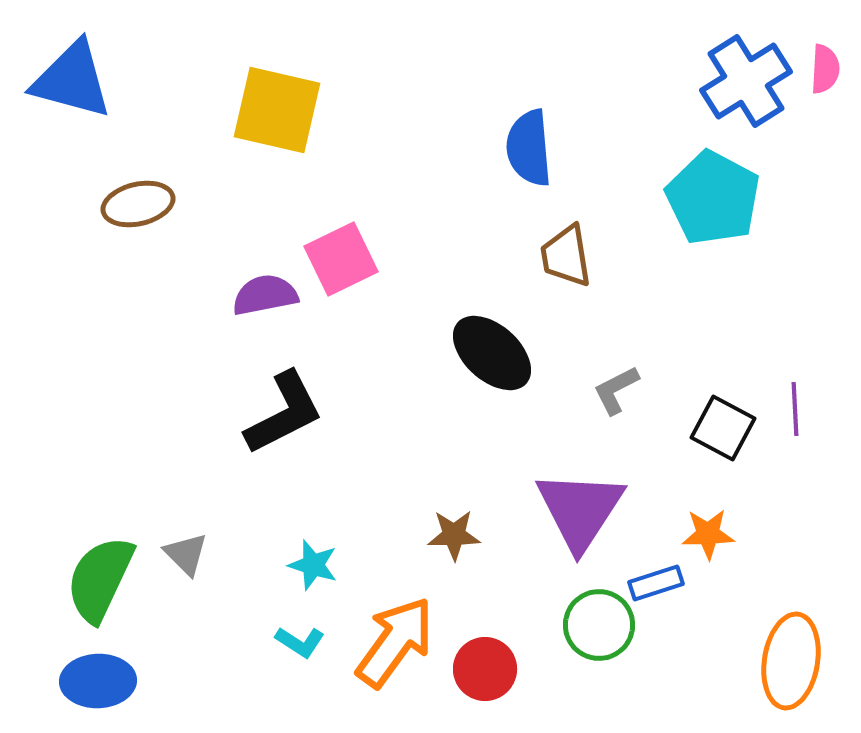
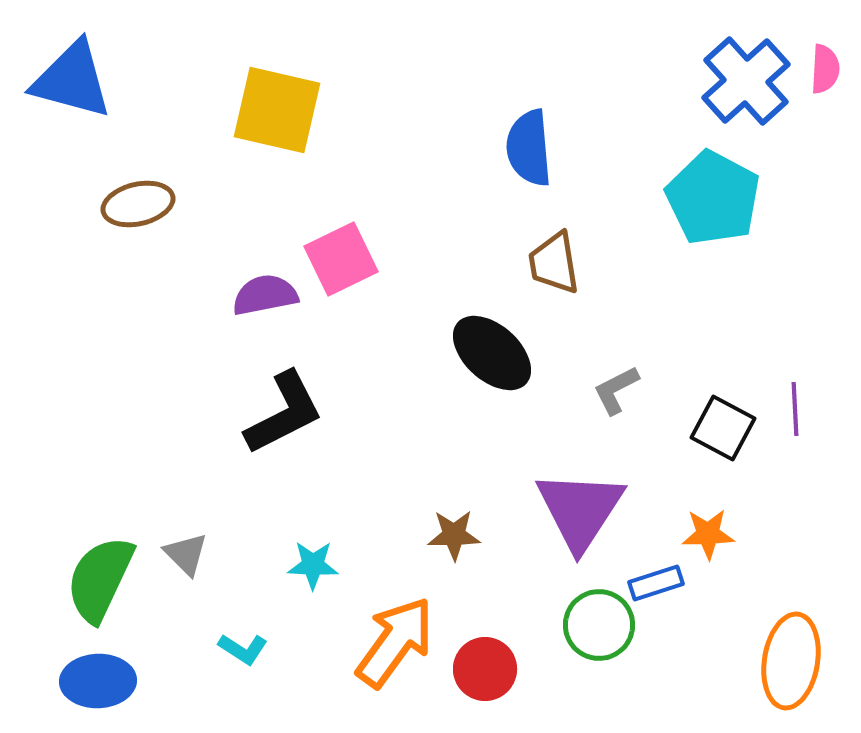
blue cross: rotated 10 degrees counterclockwise
brown trapezoid: moved 12 px left, 7 px down
cyan star: rotated 15 degrees counterclockwise
cyan L-shape: moved 57 px left, 7 px down
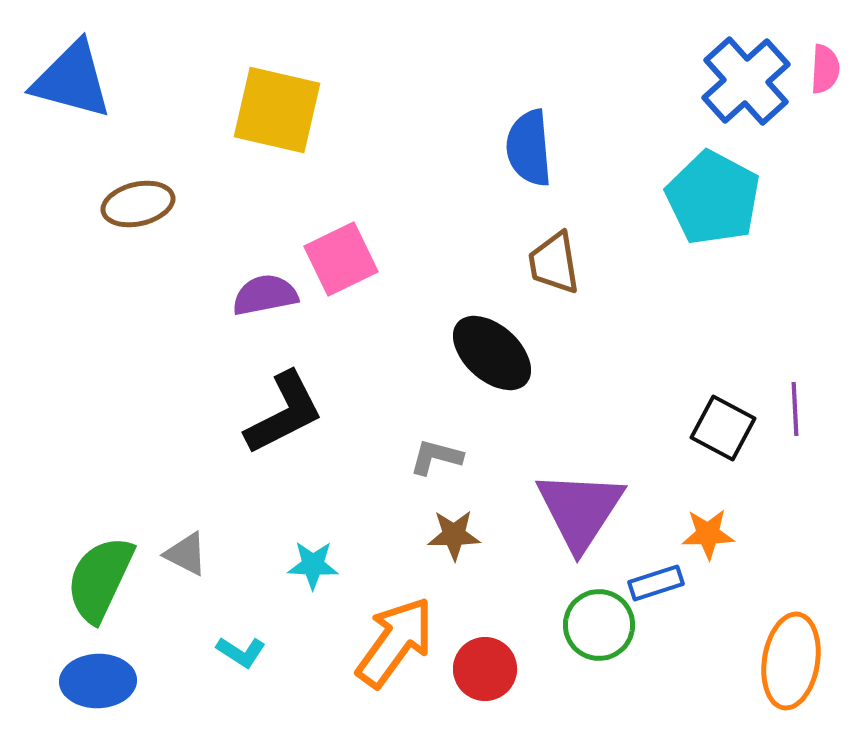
gray L-shape: moved 180 px left, 67 px down; rotated 42 degrees clockwise
gray triangle: rotated 18 degrees counterclockwise
cyan L-shape: moved 2 px left, 3 px down
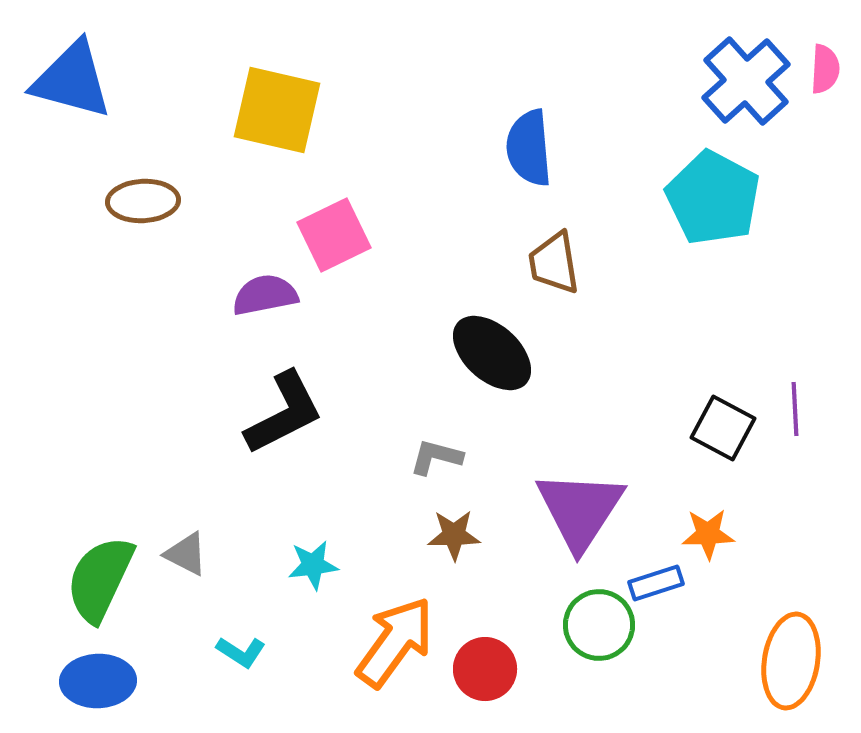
brown ellipse: moved 5 px right, 3 px up; rotated 10 degrees clockwise
pink square: moved 7 px left, 24 px up
cyan star: rotated 9 degrees counterclockwise
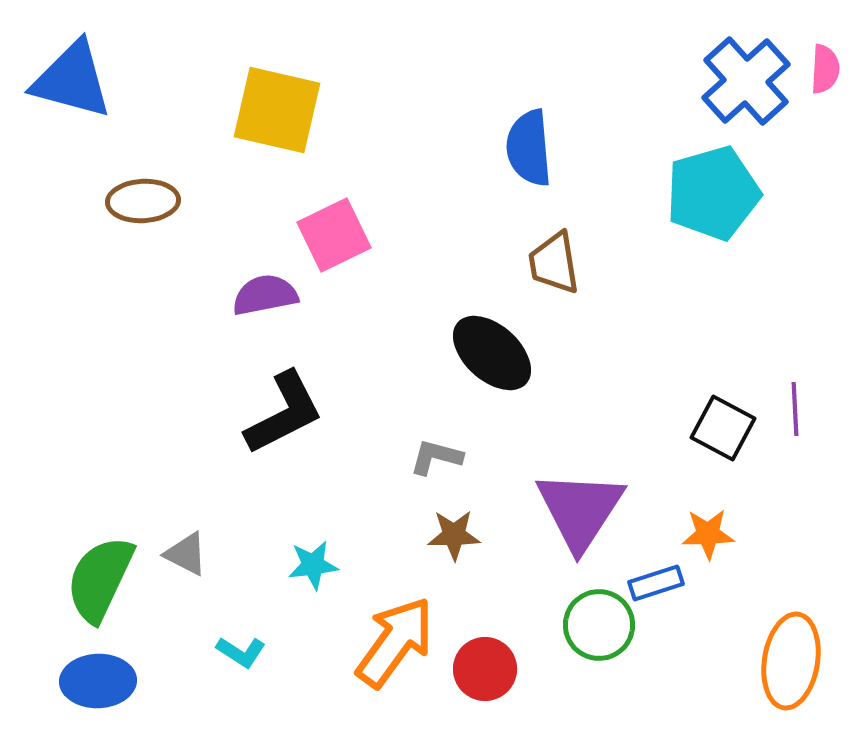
cyan pentagon: moved 5 px up; rotated 28 degrees clockwise
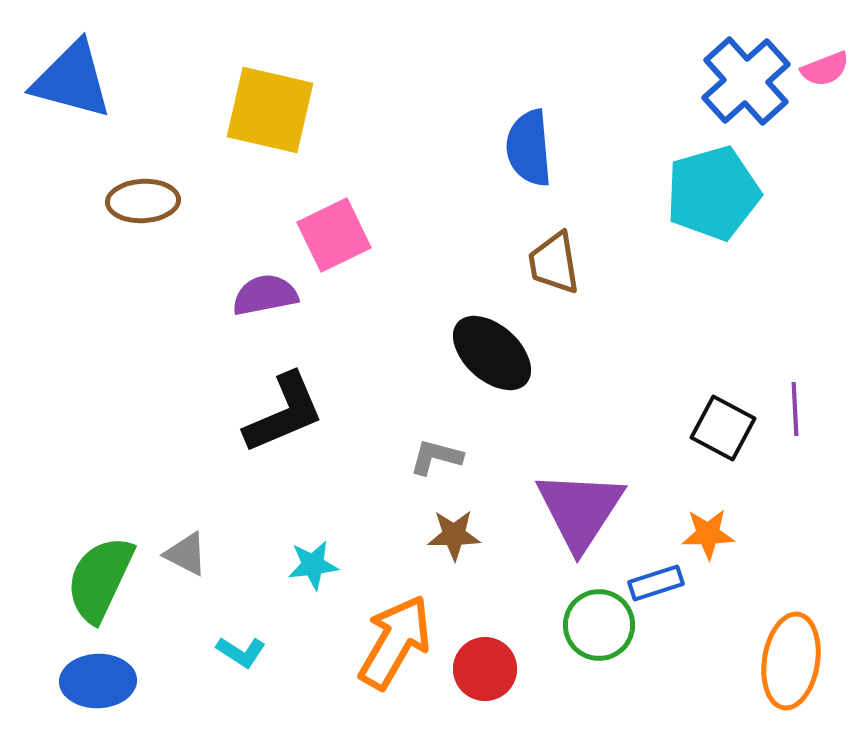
pink semicircle: rotated 66 degrees clockwise
yellow square: moved 7 px left
black L-shape: rotated 4 degrees clockwise
orange arrow: rotated 6 degrees counterclockwise
